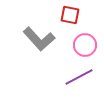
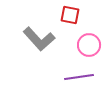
pink circle: moved 4 px right
purple line: rotated 20 degrees clockwise
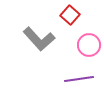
red square: rotated 30 degrees clockwise
purple line: moved 2 px down
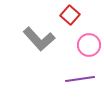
purple line: moved 1 px right
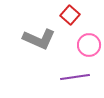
gray L-shape: rotated 24 degrees counterclockwise
purple line: moved 5 px left, 2 px up
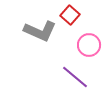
gray L-shape: moved 1 px right, 8 px up
purple line: rotated 48 degrees clockwise
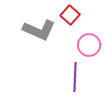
gray L-shape: moved 1 px left, 1 px up
purple line: rotated 52 degrees clockwise
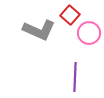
pink circle: moved 12 px up
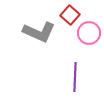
gray L-shape: moved 2 px down
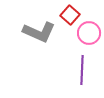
purple line: moved 7 px right, 7 px up
